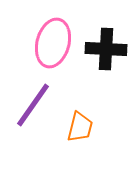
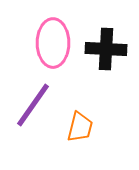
pink ellipse: rotated 15 degrees counterclockwise
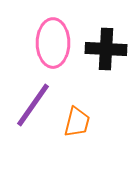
orange trapezoid: moved 3 px left, 5 px up
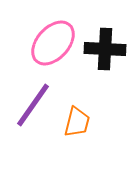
pink ellipse: rotated 42 degrees clockwise
black cross: moved 1 px left
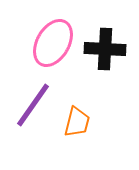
pink ellipse: rotated 12 degrees counterclockwise
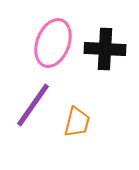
pink ellipse: rotated 9 degrees counterclockwise
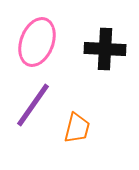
pink ellipse: moved 16 px left, 1 px up
orange trapezoid: moved 6 px down
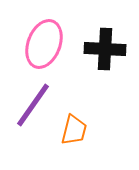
pink ellipse: moved 7 px right, 2 px down
orange trapezoid: moved 3 px left, 2 px down
